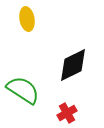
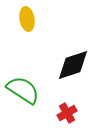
black diamond: rotated 9 degrees clockwise
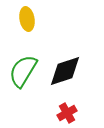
black diamond: moved 8 px left, 6 px down
green semicircle: moved 19 px up; rotated 92 degrees counterclockwise
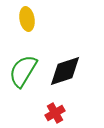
red cross: moved 12 px left
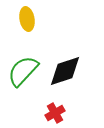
green semicircle: rotated 12 degrees clockwise
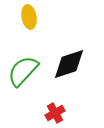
yellow ellipse: moved 2 px right, 2 px up
black diamond: moved 4 px right, 7 px up
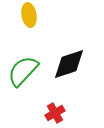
yellow ellipse: moved 2 px up
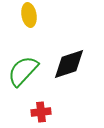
red cross: moved 14 px left, 1 px up; rotated 24 degrees clockwise
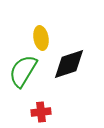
yellow ellipse: moved 12 px right, 23 px down
green semicircle: rotated 12 degrees counterclockwise
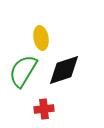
black diamond: moved 5 px left, 6 px down
red cross: moved 3 px right, 3 px up
